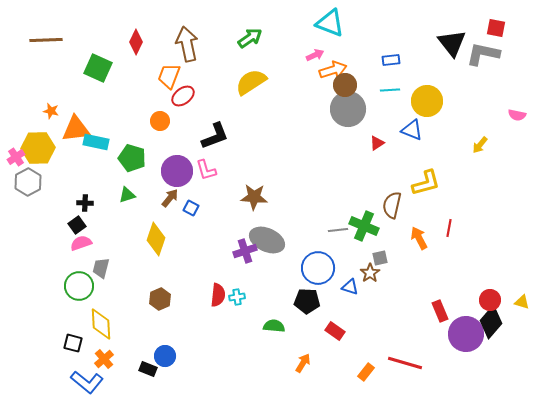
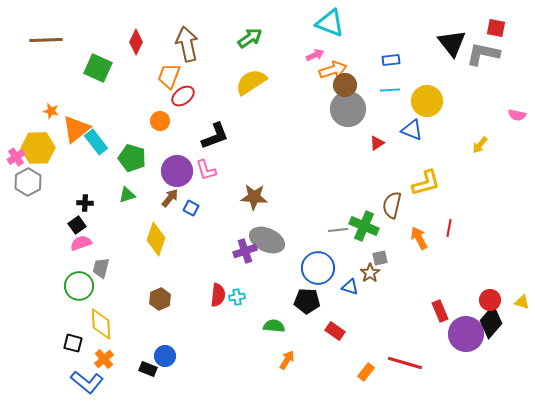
orange triangle at (76, 129): rotated 32 degrees counterclockwise
cyan rectangle at (96, 142): rotated 40 degrees clockwise
orange arrow at (303, 363): moved 16 px left, 3 px up
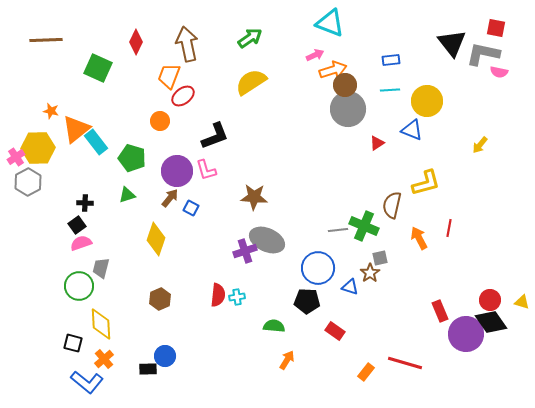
pink semicircle at (517, 115): moved 18 px left, 43 px up
black diamond at (491, 322): rotated 76 degrees counterclockwise
black rectangle at (148, 369): rotated 24 degrees counterclockwise
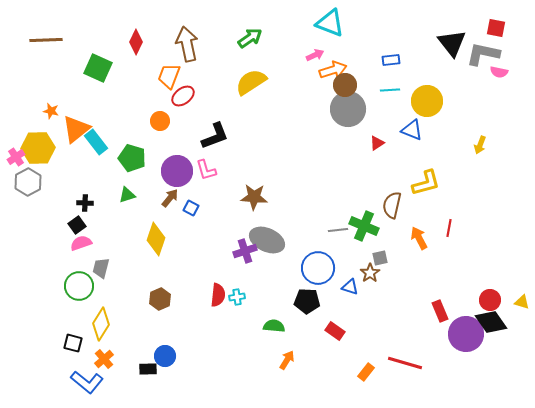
yellow arrow at (480, 145): rotated 18 degrees counterclockwise
yellow diamond at (101, 324): rotated 36 degrees clockwise
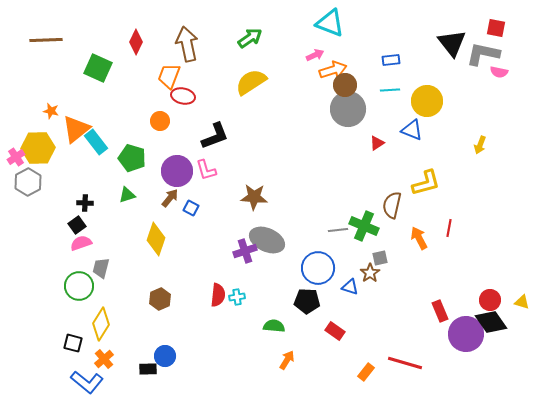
red ellipse at (183, 96): rotated 50 degrees clockwise
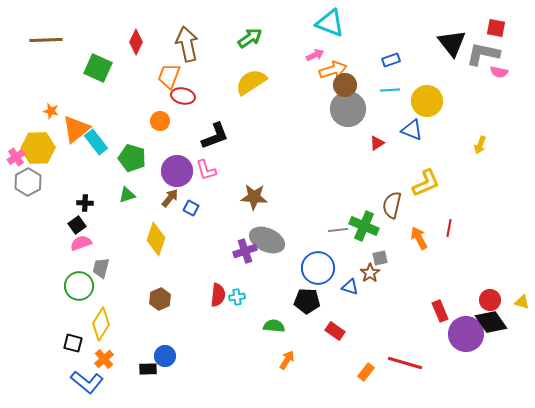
blue rectangle at (391, 60): rotated 12 degrees counterclockwise
yellow L-shape at (426, 183): rotated 8 degrees counterclockwise
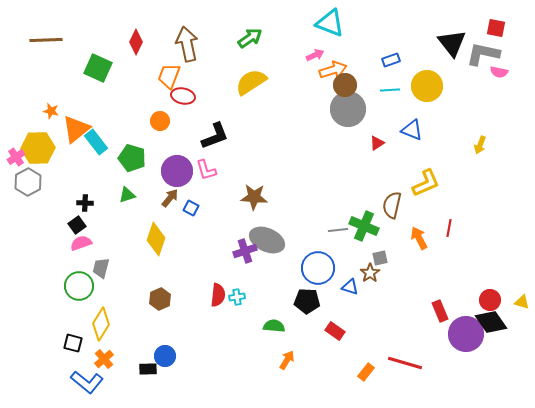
yellow circle at (427, 101): moved 15 px up
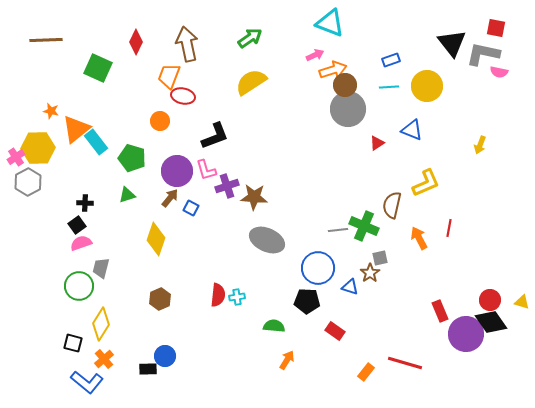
cyan line at (390, 90): moved 1 px left, 3 px up
purple cross at (245, 251): moved 18 px left, 65 px up
